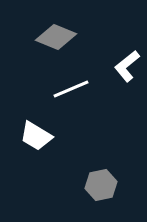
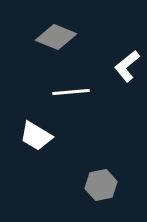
white line: moved 3 px down; rotated 18 degrees clockwise
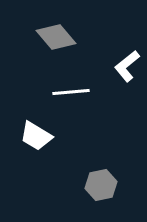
gray diamond: rotated 27 degrees clockwise
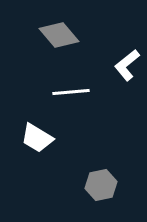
gray diamond: moved 3 px right, 2 px up
white L-shape: moved 1 px up
white trapezoid: moved 1 px right, 2 px down
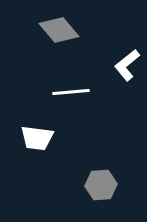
gray diamond: moved 5 px up
white trapezoid: rotated 24 degrees counterclockwise
gray hexagon: rotated 8 degrees clockwise
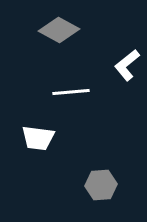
gray diamond: rotated 21 degrees counterclockwise
white trapezoid: moved 1 px right
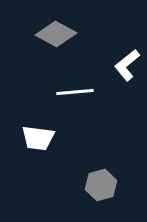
gray diamond: moved 3 px left, 4 px down
white line: moved 4 px right
gray hexagon: rotated 12 degrees counterclockwise
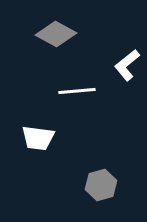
white line: moved 2 px right, 1 px up
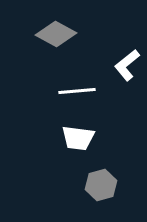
white trapezoid: moved 40 px right
